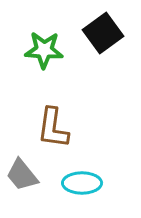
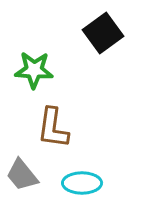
green star: moved 10 px left, 20 px down
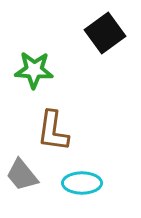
black square: moved 2 px right
brown L-shape: moved 3 px down
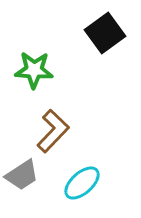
brown L-shape: rotated 144 degrees counterclockwise
gray trapezoid: rotated 84 degrees counterclockwise
cyan ellipse: rotated 42 degrees counterclockwise
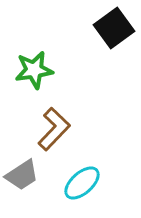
black square: moved 9 px right, 5 px up
green star: rotated 12 degrees counterclockwise
brown L-shape: moved 1 px right, 2 px up
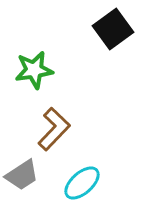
black square: moved 1 px left, 1 px down
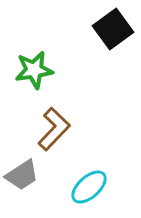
cyan ellipse: moved 7 px right, 4 px down
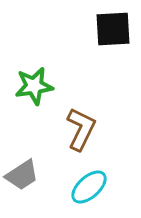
black square: rotated 33 degrees clockwise
green star: moved 16 px down
brown L-shape: moved 27 px right; rotated 18 degrees counterclockwise
